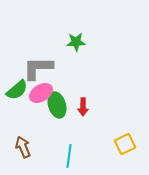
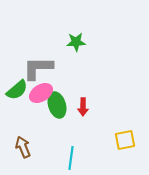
yellow square: moved 4 px up; rotated 15 degrees clockwise
cyan line: moved 2 px right, 2 px down
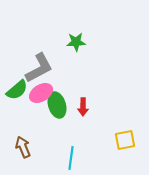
gray L-shape: moved 1 px right; rotated 152 degrees clockwise
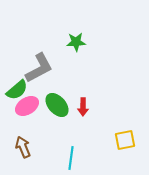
pink ellipse: moved 14 px left, 13 px down
green ellipse: rotated 25 degrees counterclockwise
